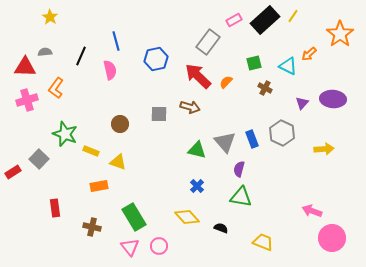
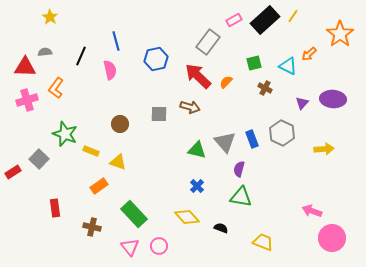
orange rectangle at (99, 186): rotated 24 degrees counterclockwise
green rectangle at (134, 217): moved 3 px up; rotated 12 degrees counterclockwise
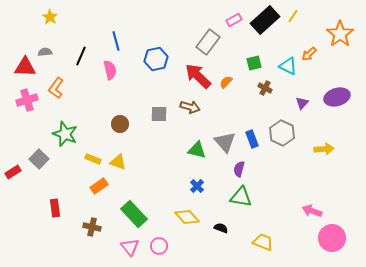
purple ellipse at (333, 99): moved 4 px right, 2 px up; rotated 20 degrees counterclockwise
yellow rectangle at (91, 151): moved 2 px right, 8 px down
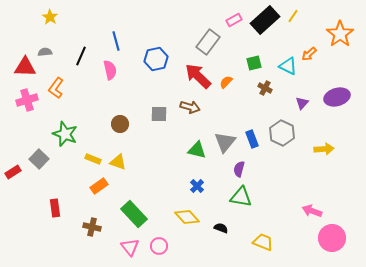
gray triangle at (225, 142): rotated 20 degrees clockwise
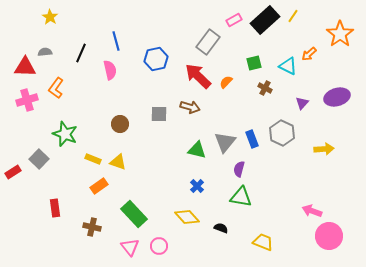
black line at (81, 56): moved 3 px up
pink circle at (332, 238): moved 3 px left, 2 px up
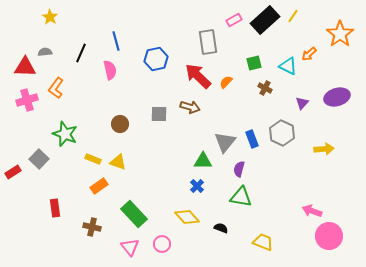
gray rectangle at (208, 42): rotated 45 degrees counterclockwise
green triangle at (197, 150): moved 6 px right, 11 px down; rotated 12 degrees counterclockwise
pink circle at (159, 246): moved 3 px right, 2 px up
